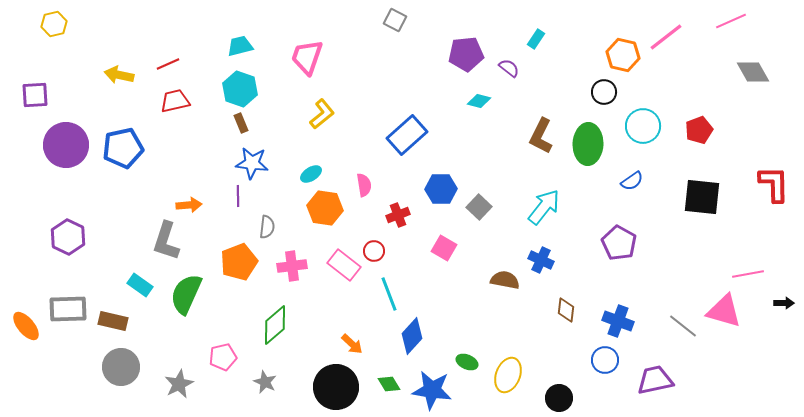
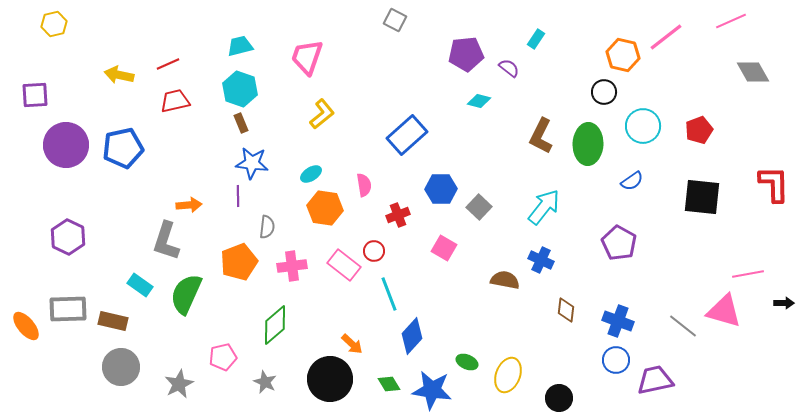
blue circle at (605, 360): moved 11 px right
black circle at (336, 387): moved 6 px left, 8 px up
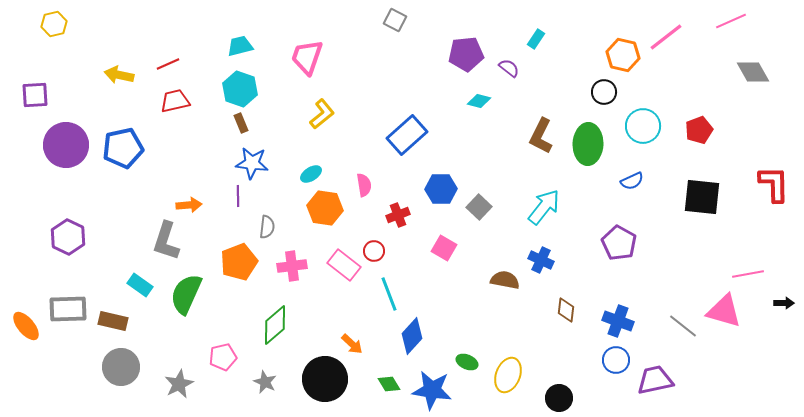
blue semicircle at (632, 181): rotated 10 degrees clockwise
black circle at (330, 379): moved 5 px left
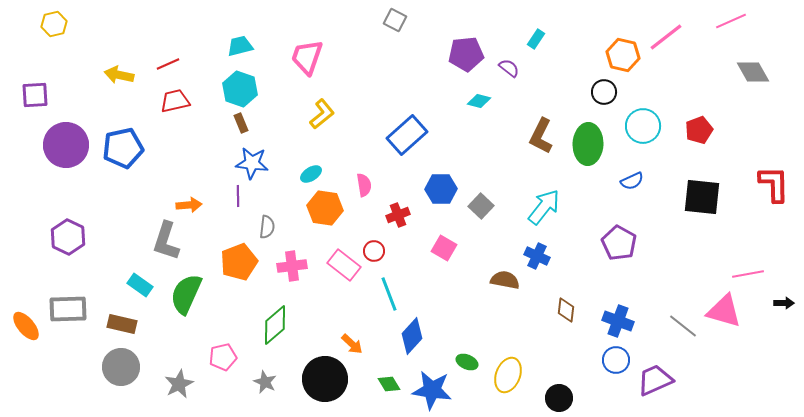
gray square at (479, 207): moved 2 px right, 1 px up
blue cross at (541, 260): moved 4 px left, 4 px up
brown rectangle at (113, 321): moved 9 px right, 3 px down
purple trapezoid at (655, 380): rotated 12 degrees counterclockwise
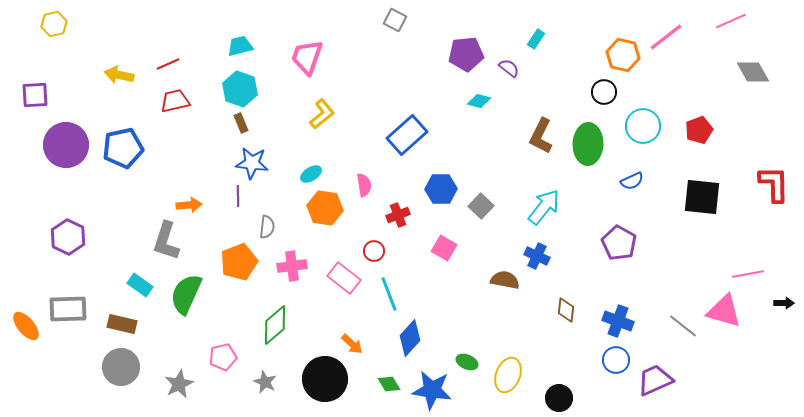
pink rectangle at (344, 265): moved 13 px down
blue diamond at (412, 336): moved 2 px left, 2 px down
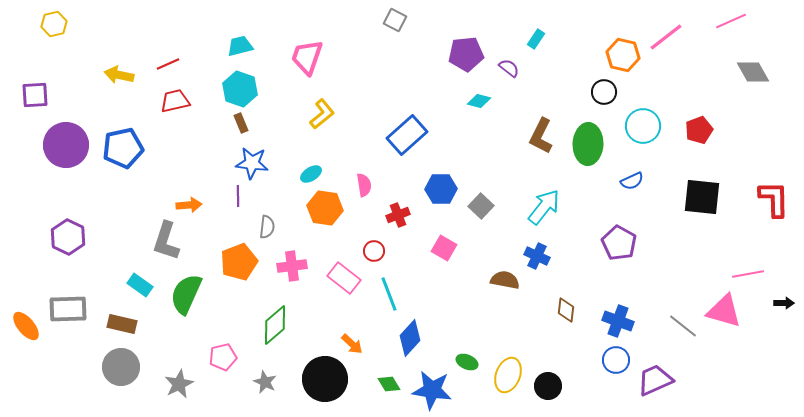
red L-shape at (774, 184): moved 15 px down
black circle at (559, 398): moved 11 px left, 12 px up
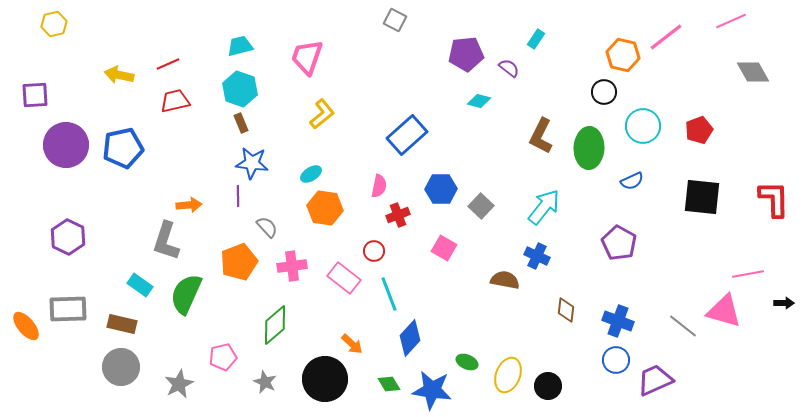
green ellipse at (588, 144): moved 1 px right, 4 px down
pink semicircle at (364, 185): moved 15 px right, 1 px down; rotated 20 degrees clockwise
gray semicircle at (267, 227): rotated 50 degrees counterclockwise
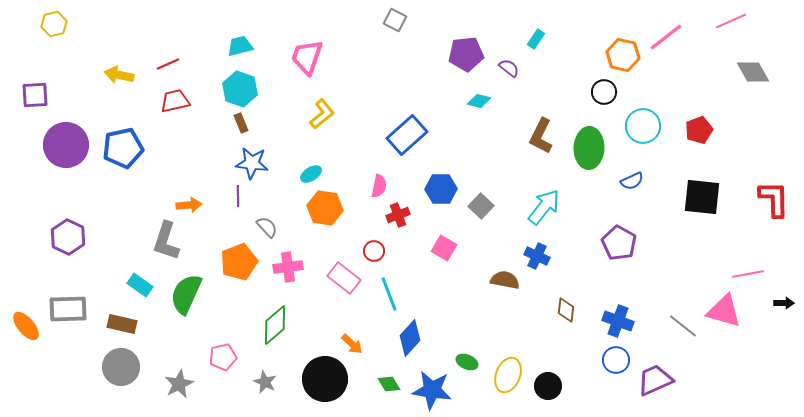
pink cross at (292, 266): moved 4 px left, 1 px down
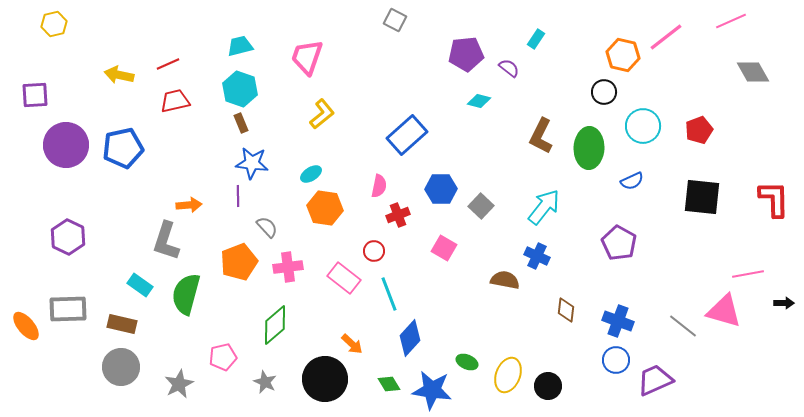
green semicircle at (186, 294): rotated 9 degrees counterclockwise
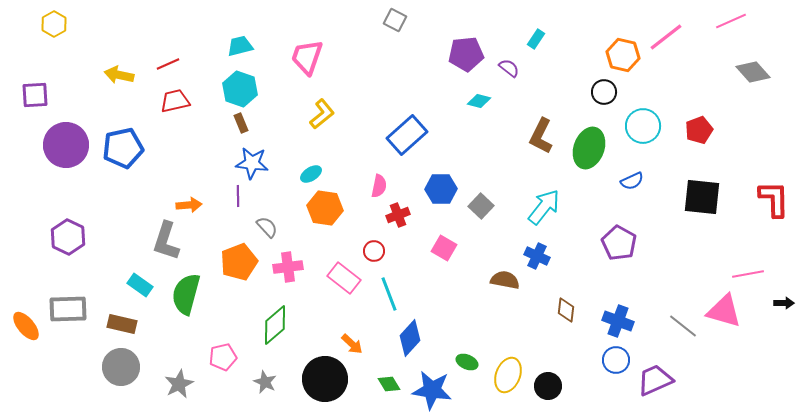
yellow hexagon at (54, 24): rotated 15 degrees counterclockwise
gray diamond at (753, 72): rotated 12 degrees counterclockwise
green ellipse at (589, 148): rotated 18 degrees clockwise
